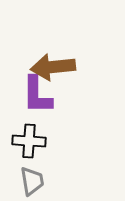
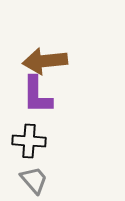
brown arrow: moved 8 px left, 6 px up
gray trapezoid: moved 2 px right, 1 px up; rotated 32 degrees counterclockwise
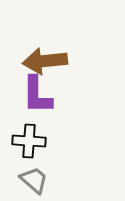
gray trapezoid: rotated 8 degrees counterclockwise
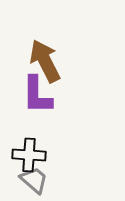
brown arrow: rotated 69 degrees clockwise
black cross: moved 14 px down
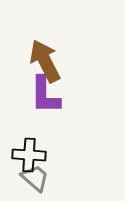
purple L-shape: moved 8 px right
gray trapezoid: moved 1 px right, 2 px up
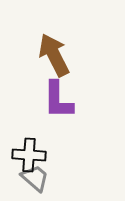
brown arrow: moved 9 px right, 6 px up
purple L-shape: moved 13 px right, 5 px down
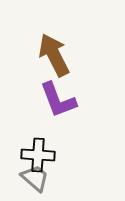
purple L-shape: rotated 21 degrees counterclockwise
black cross: moved 9 px right
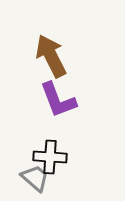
brown arrow: moved 3 px left, 1 px down
black cross: moved 12 px right, 2 px down
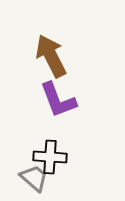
gray trapezoid: moved 1 px left
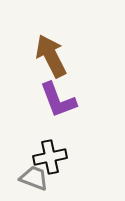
black cross: rotated 16 degrees counterclockwise
gray trapezoid: rotated 20 degrees counterclockwise
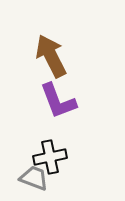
purple L-shape: moved 1 px down
